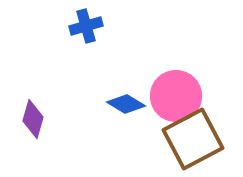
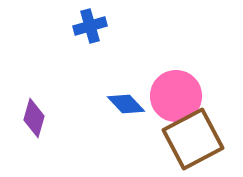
blue cross: moved 4 px right
blue diamond: rotated 15 degrees clockwise
purple diamond: moved 1 px right, 1 px up
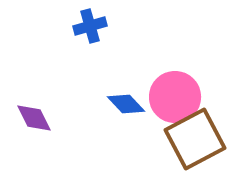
pink circle: moved 1 px left, 1 px down
purple diamond: rotated 42 degrees counterclockwise
brown square: moved 2 px right
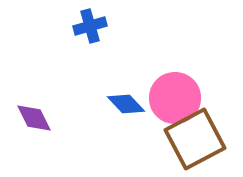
pink circle: moved 1 px down
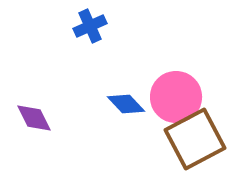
blue cross: rotated 8 degrees counterclockwise
pink circle: moved 1 px right, 1 px up
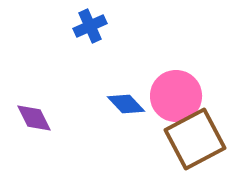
pink circle: moved 1 px up
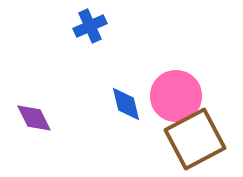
blue diamond: rotated 30 degrees clockwise
